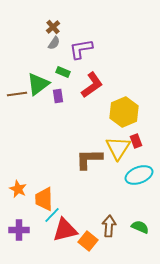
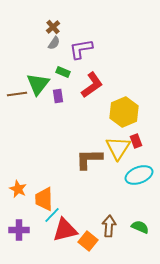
green triangle: rotated 15 degrees counterclockwise
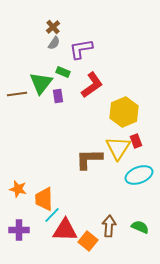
green triangle: moved 3 px right, 1 px up
orange star: rotated 12 degrees counterclockwise
red triangle: rotated 16 degrees clockwise
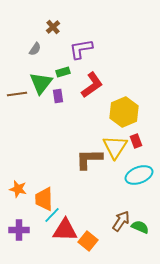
gray semicircle: moved 19 px left, 6 px down
green rectangle: rotated 40 degrees counterclockwise
yellow triangle: moved 3 px left, 1 px up
brown arrow: moved 12 px right, 5 px up; rotated 30 degrees clockwise
